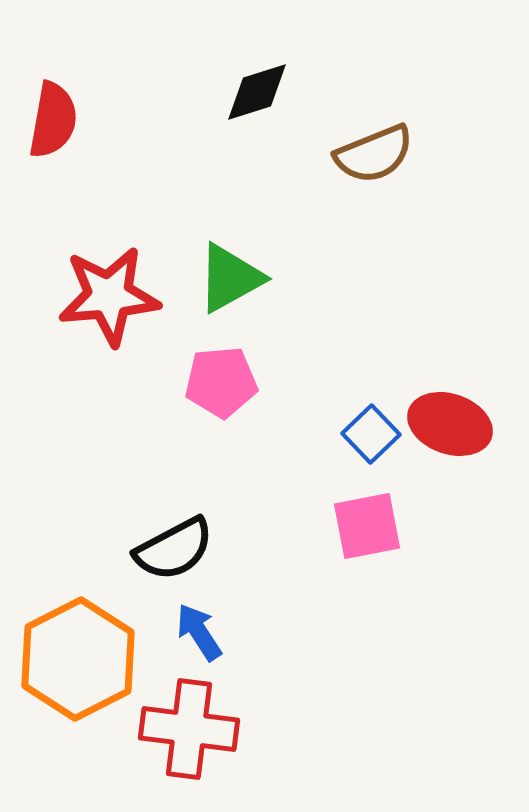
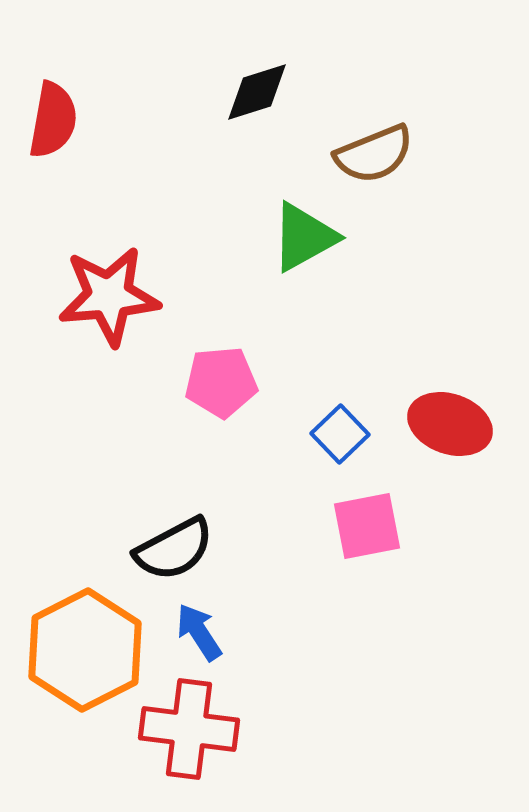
green triangle: moved 74 px right, 41 px up
blue square: moved 31 px left
orange hexagon: moved 7 px right, 9 px up
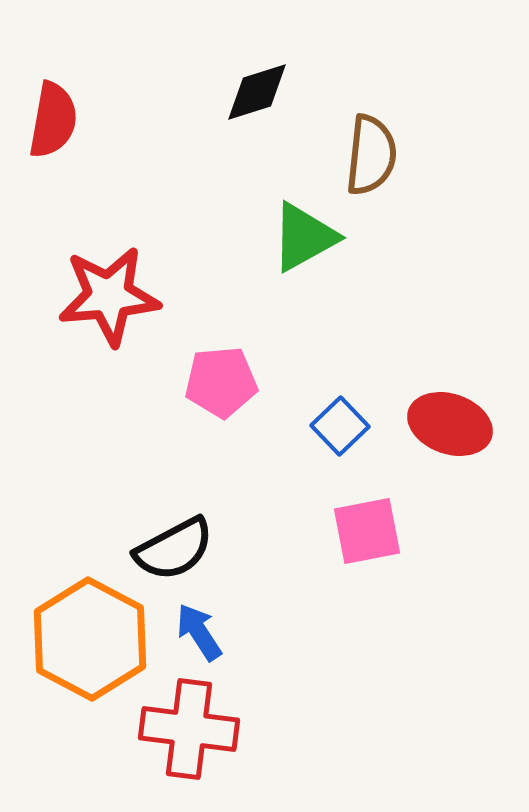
brown semicircle: moved 3 px left, 1 px down; rotated 62 degrees counterclockwise
blue square: moved 8 px up
pink square: moved 5 px down
orange hexagon: moved 5 px right, 11 px up; rotated 5 degrees counterclockwise
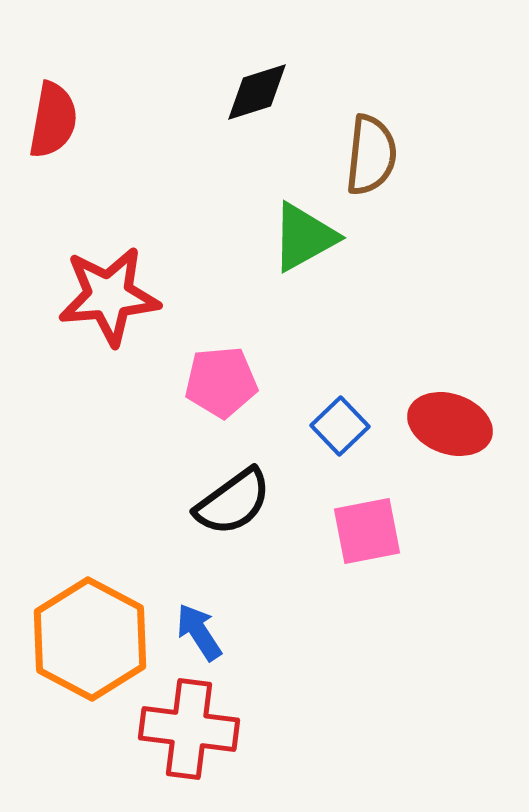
black semicircle: moved 59 px right, 47 px up; rotated 8 degrees counterclockwise
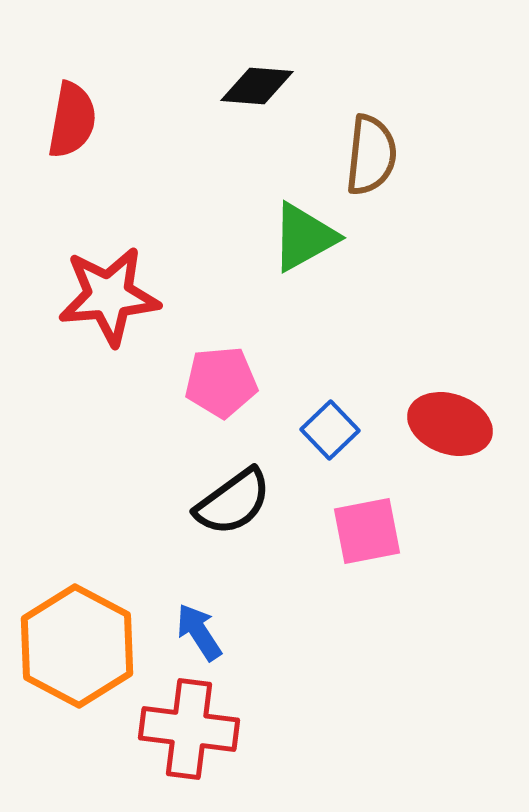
black diamond: moved 6 px up; rotated 22 degrees clockwise
red semicircle: moved 19 px right
blue square: moved 10 px left, 4 px down
orange hexagon: moved 13 px left, 7 px down
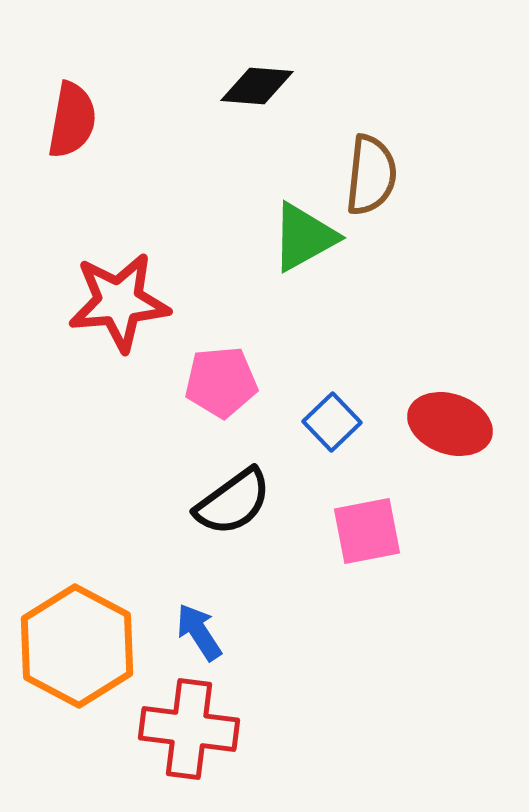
brown semicircle: moved 20 px down
red star: moved 10 px right, 6 px down
blue square: moved 2 px right, 8 px up
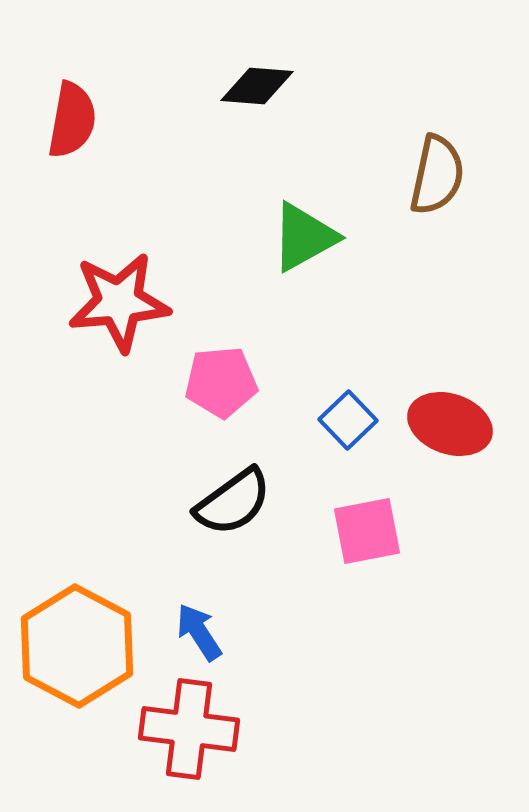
brown semicircle: moved 66 px right; rotated 6 degrees clockwise
blue square: moved 16 px right, 2 px up
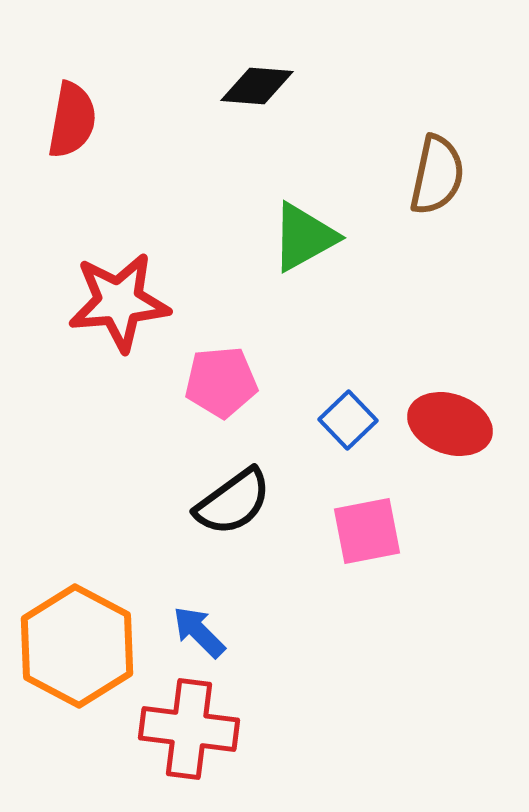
blue arrow: rotated 12 degrees counterclockwise
